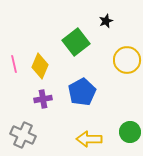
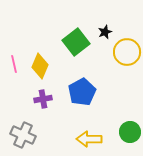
black star: moved 1 px left, 11 px down
yellow circle: moved 8 px up
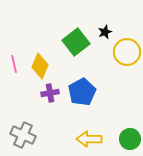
purple cross: moved 7 px right, 6 px up
green circle: moved 7 px down
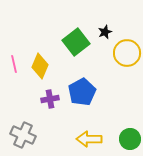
yellow circle: moved 1 px down
purple cross: moved 6 px down
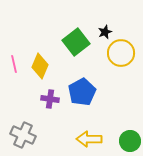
yellow circle: moved 6 px left
purple cross: rotated 18 degrees clockwise
green circle: moved 2 px down
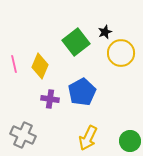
yellow arrow: moved 1 px left, 1 px up; rotated 65 degrees counterclockwise
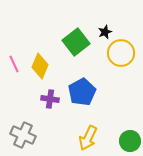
pink line: rotated 12 degrees counterclockwise
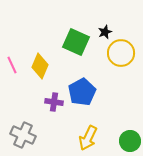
green square: rotated 28 degrees counterclockwise
pink line: moved 2 px left, 1 px down
purple cross: moved 4 px right, 3 px down
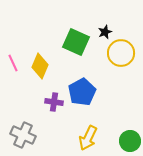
pink line: moved 1 px right, 2 px up
